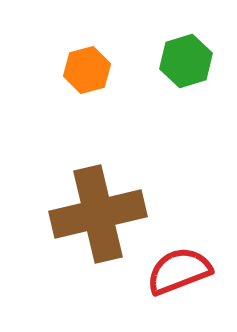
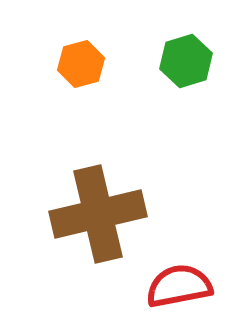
orange hexagon: moved 6 px left, 6 px up
red semicircle: moved 15 px down; rotated 10 degrees clockwise
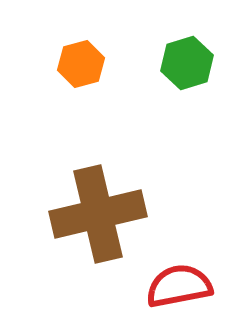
green hexagon: moved 1 px right, 2 px down
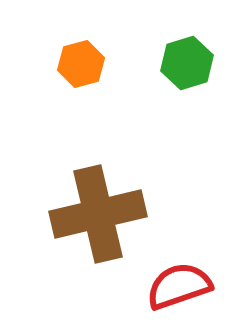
red semicircle: rotated 8 degrees counterclockwise
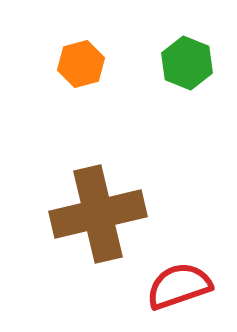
green hexagon: rotated 21 degrees counterclockwise
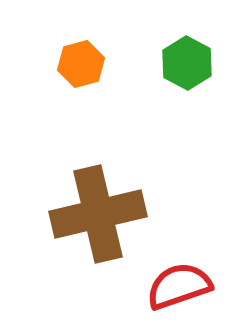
green hexagon: rotated 6 degrees clockwise
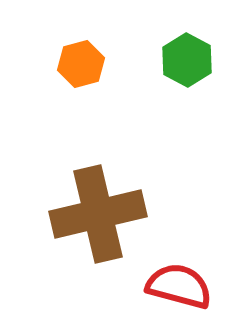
green hexagon: moved 3 px up
red semicircle: rotated 34 degrees clockwise
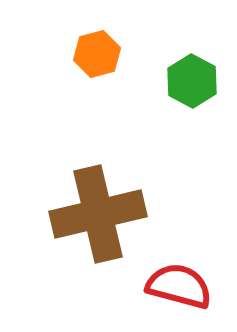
green hexagon: moved 5 px right, 21 px down
orange hexagon: moved 16 px right, 10 px up
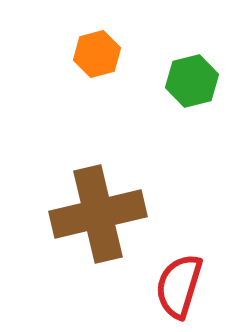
green hexagon: rotated 18 degrees clockwise
red semicircle: rotated 88 degrees counterclockwise
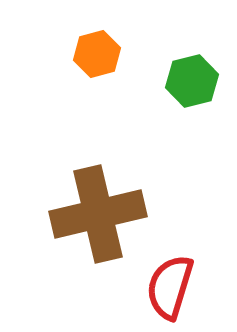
red semicircle: moved 9 px left, 1 px down
